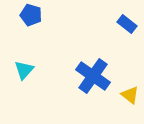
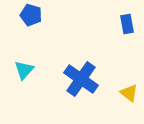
blue rectangle: rotated 42 degrees clockwise
blue cross: moved 12 px left, 3 px down
yellow triangle: moved 1 px left, 2 px up
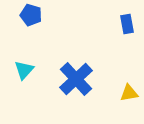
blue cross: moved 5 px left; rotated 12 degrees clockwise
yellow triangle: rotated 48 degrees counterclockwise
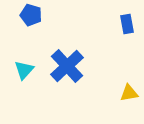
blue cross: moved 9 px left, 13 px up
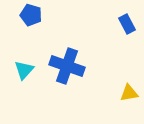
blue rectangle: rotated 18 degrees counterclockwise
blue cross: rotated 28 degrees counterclockwise
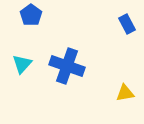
blue pentagon: rotated 20 degrees clockwise
cyan triangle: moved 2 px left, 6 px up
yellow triangle: moved 4 px left
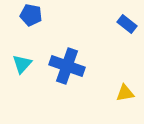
blue pentagon: rotated 25 degrees counterclockwise
blue rectangle: rotated 24 degrees counterclockwise
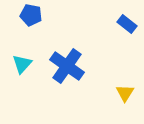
blue cross: rotated 16 degrees clockwise
yellow triangle: rotated 48 degrees counterclockwise
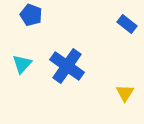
blue pentagon: rotated 10 degrees clockwise
